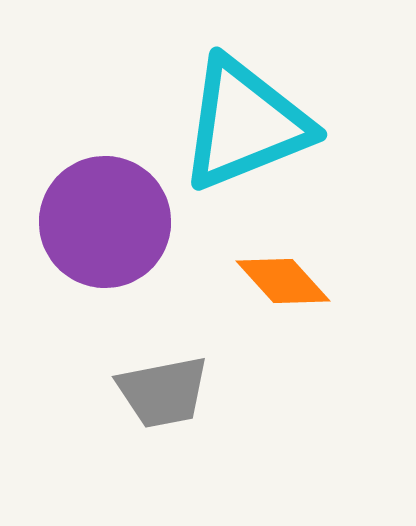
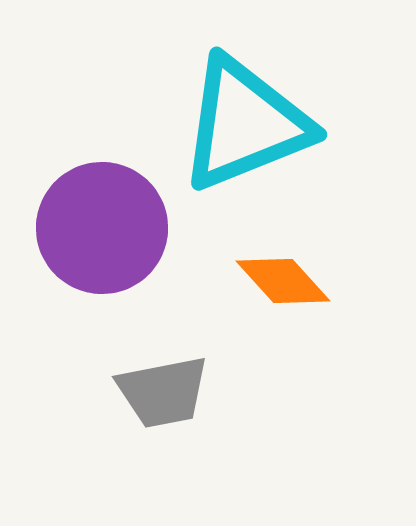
purple circle: moved 3 px left, 6 px down
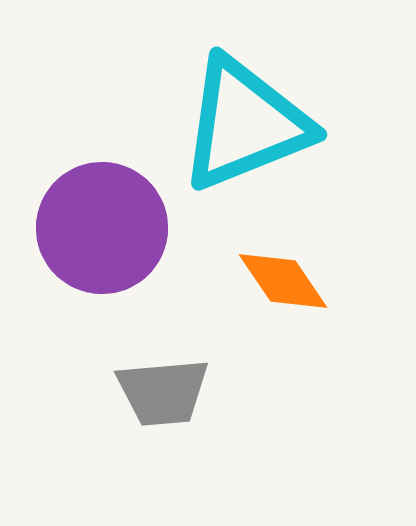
orange diamond: rotated 8 degrees clockwise
gray trapezoid: rotated 6 degrees clockwise
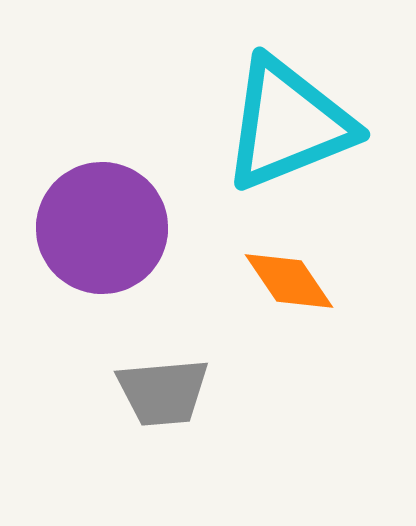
cyan triangle: moved 43 px right
orange diamond: moved 6 px right
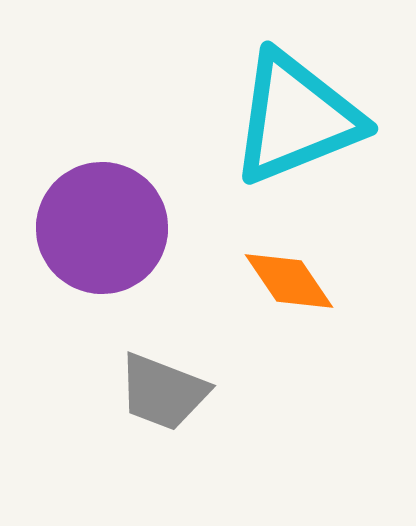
cyan triangle: moved 8 px right, 6 px up
gray trapezoid: rotated 26 degrees clockwise
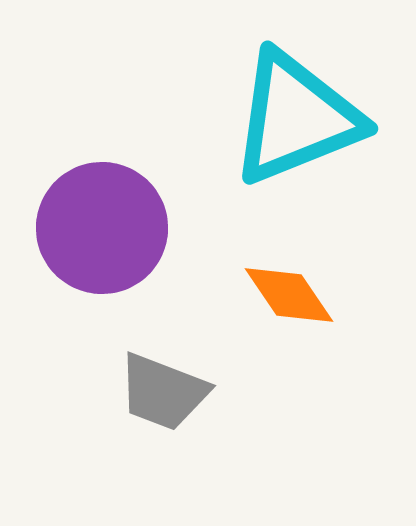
orange diamond: moved 14 px down
